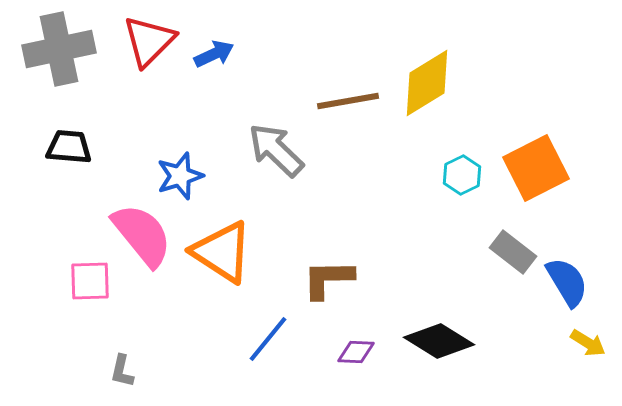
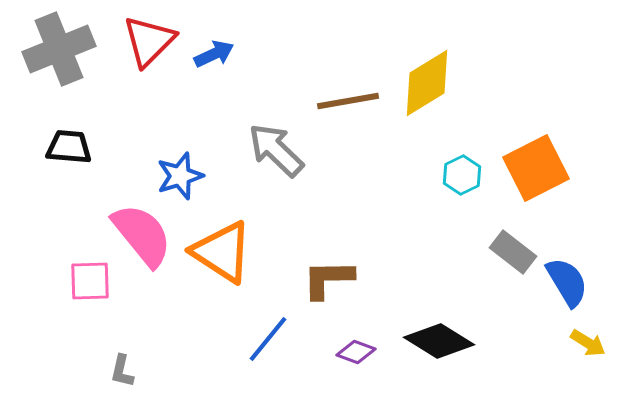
gray cross: rotated 10 degrees counterclockwise
purple diamond: rotated 18 degrees clockwise
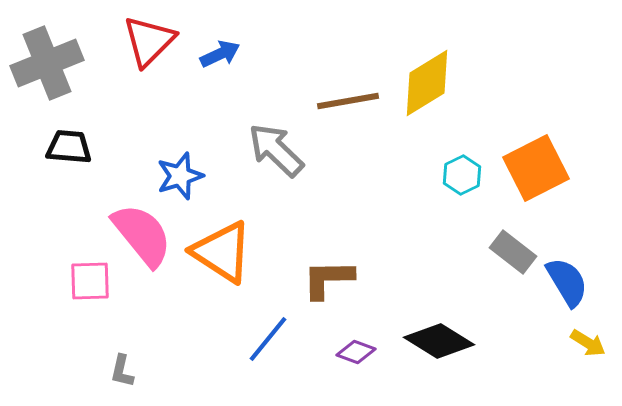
gray cross: moved 12 px left, 14 px down
blue arrow: moved 6 px right
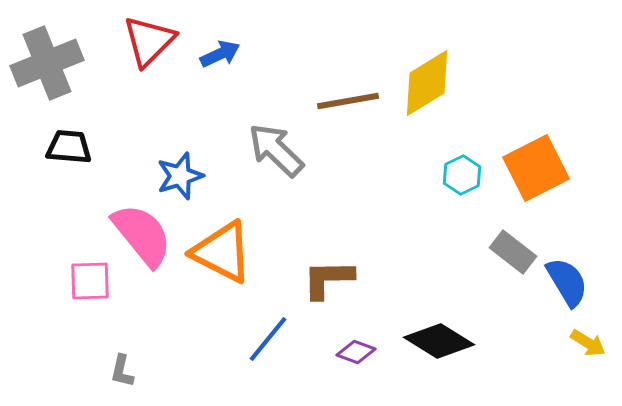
orange triangle: rotated 6 degrees counterclockwise
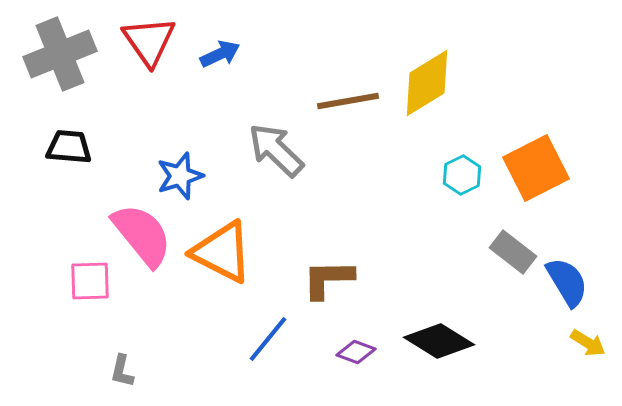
red triangle: rotated 20 degrees counterclockwise
gray cross: moved 13 px right, 9 px up
